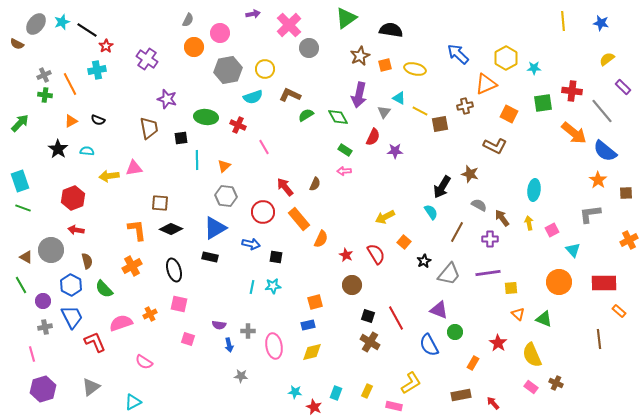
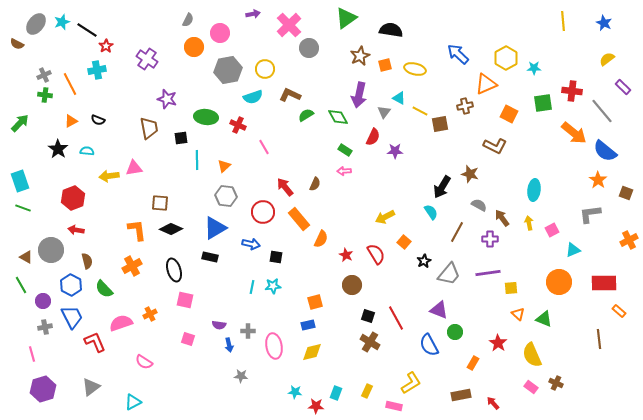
blue star at (601, 23): moved 3 px right; rotated 14 degrees clockwise
brown square at (626, 193): rotated 24 degrees clockwise
cyan triangle at (573, 250): rotated 49 degrees clockwise
pink square at (179, 304): moved 6 px right, 4 px up
red star at (314, 407): moved 2 px right, 1 px up; rotated 21 degrees counterclockwise
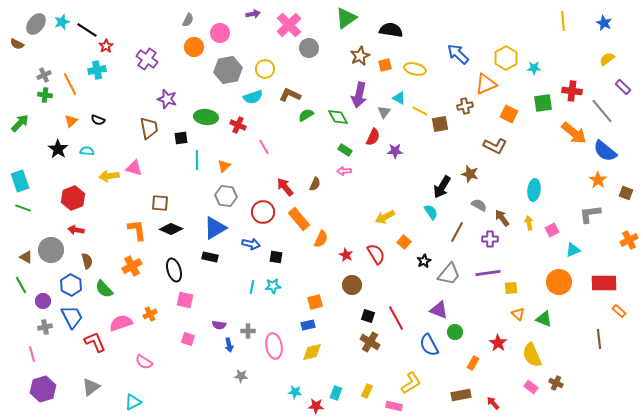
orange triangle at (71, 121): rotated 16 degrees counterclockwise
pink triangle at (134, 168): rotated 24 degrees clockwise
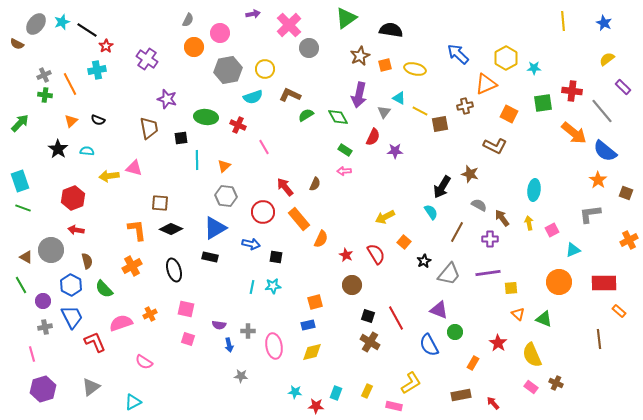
pink square at (185, 300): moved 1 px right, 9 px down
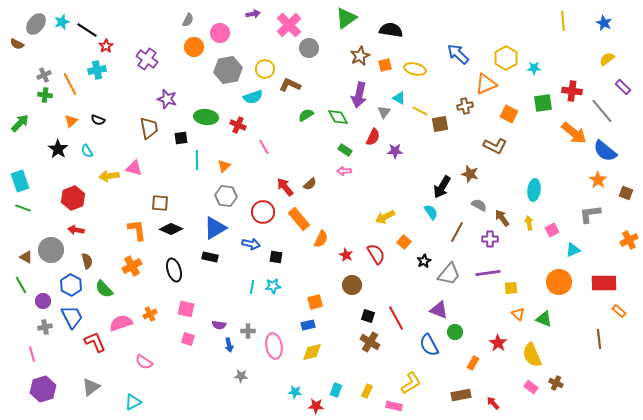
brown L-shape at (290, 95): moved 10 px up
cyan semicircle at (87, 151): rotated 128 degrees counterclockwise
brown semicircle at (315, 184): moved 5 px left; rotated 24 degrees clockwise
cyan rectangle at (336, 393): moved 3 px up
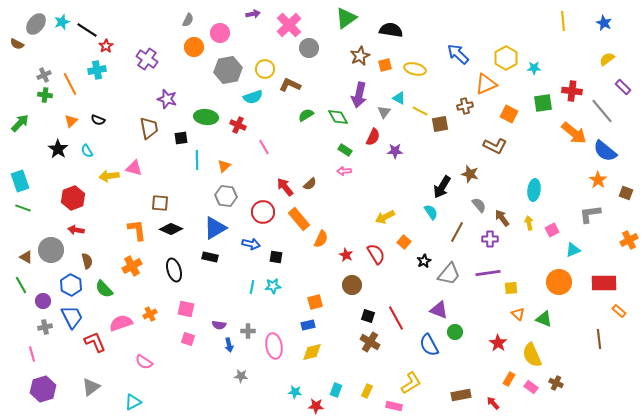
gray semicircle at (479, 205): rotated 21 degrees clockwise
orange rectangle at (473, 363): moved 36 px right, 16 px down
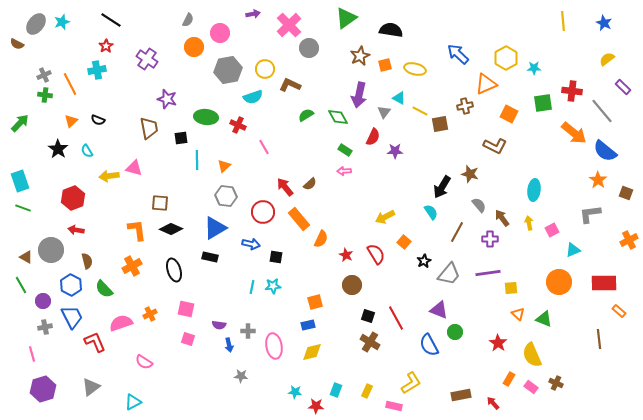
black line at (87, 30): moved 24 px right, 10 px up
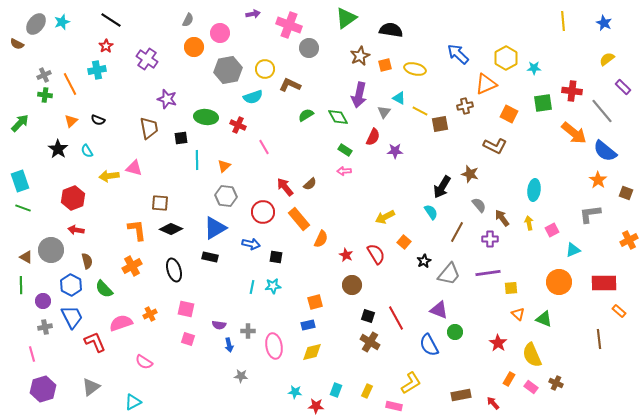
pink cross at (289, 25): rotated 25 degrees counterclockwise
green line at (21, 285): rotated 30 degrees clockwise
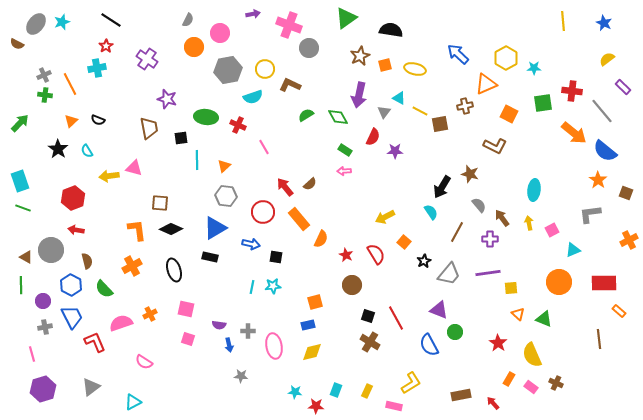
cyan cross at (97, 70): moved 2 px up
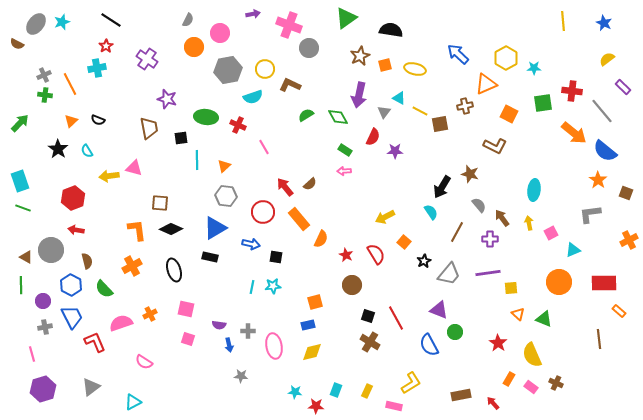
pink square at (552, 230): moved 1 px left, 3 px down
